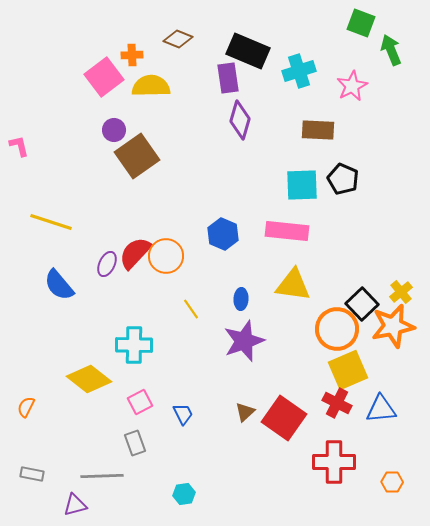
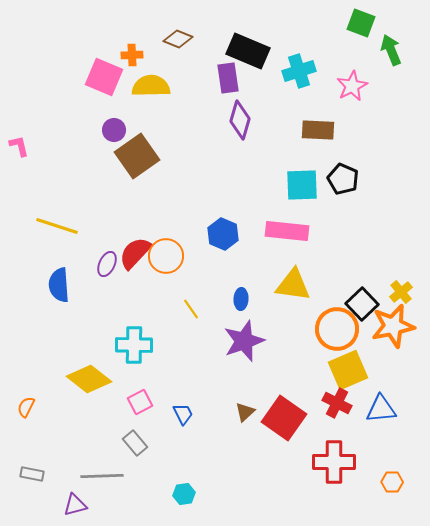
pink square at (104, 77): rotated 30 degrees counterclockwise
yellow line at (51, 222): moved 6 px right, 4 px down
blue semicircle at (59, 285): rotated 36 degrees clockwise
gray rectangle at (135, 443): rotated 20 degrees counterclockwise
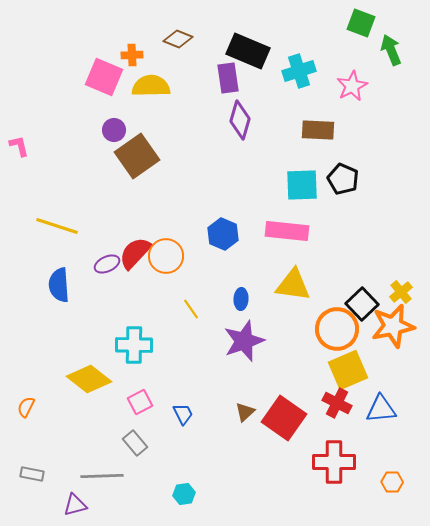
purple ellipse at (107, 264): rotated 40 degrees clockwise
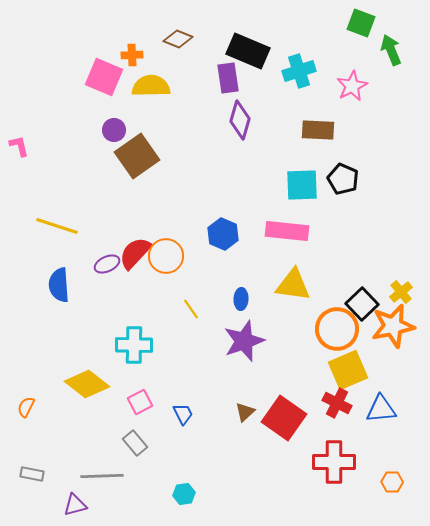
yellow diamond at (89, 379): moved 2 px left, 5 px down
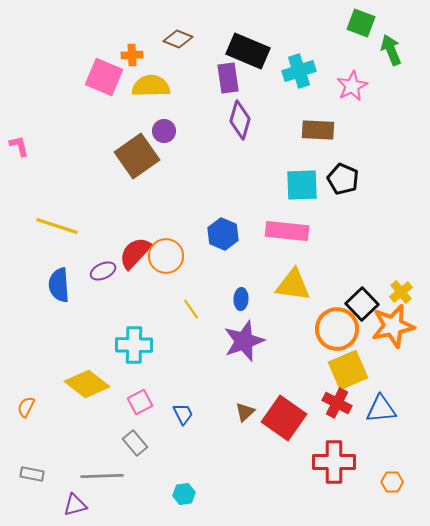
purple circle at (114, 130): moved 50 px right, 1 px down
purple ellipse at (107, 264): moved 4 px left, 7 px down
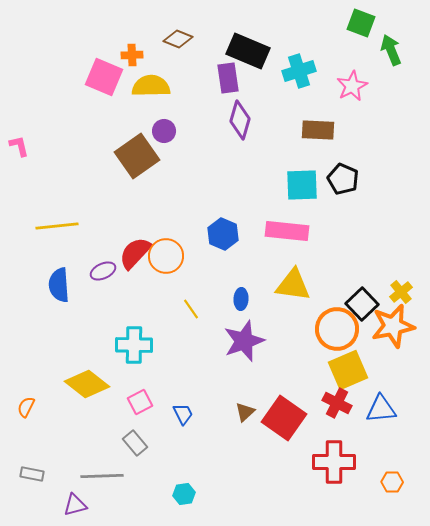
yellow line at (57, 226): rotated 24 degrees counterclockwise
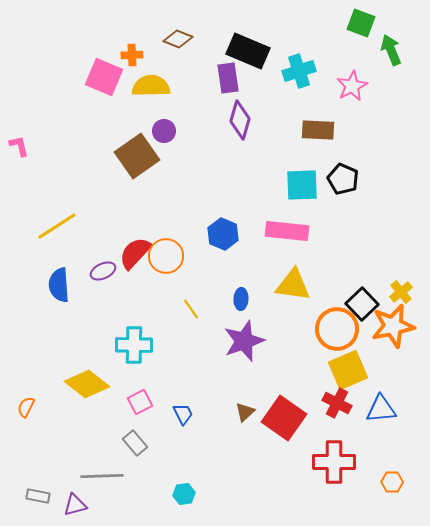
yellow line at (57, 226): rotated 27 degrees counterclockwise
gray rectangle at (32, 474): moved 6 px right, 22 px down
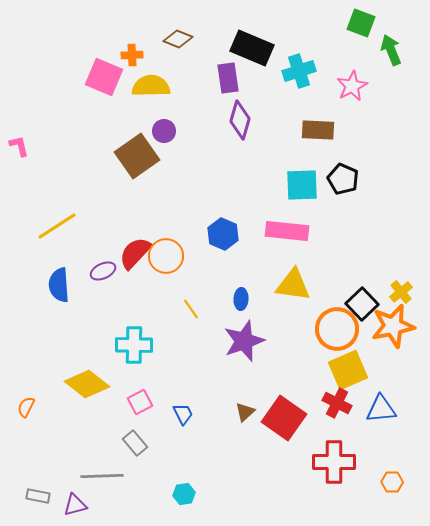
black rectangle at (248, 51): moved 4 px right, 3 px up
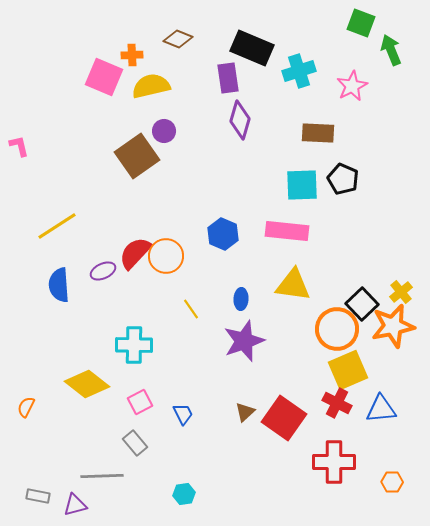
yellow semicircle at (151, 86): rotated 12 degrees counterclockwise
brown rectangle at (318, 130): moved 3 px down
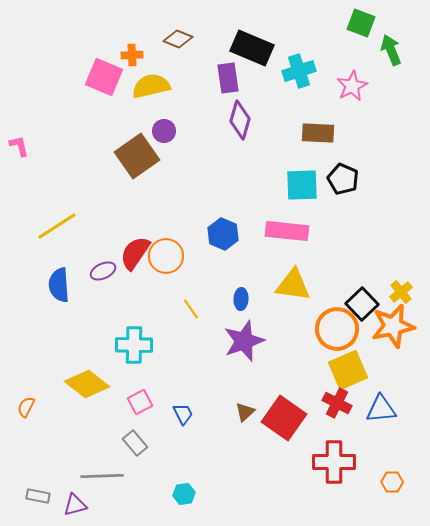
red semicircle at (135, 253): rotated 9 degrees counterclockwise
